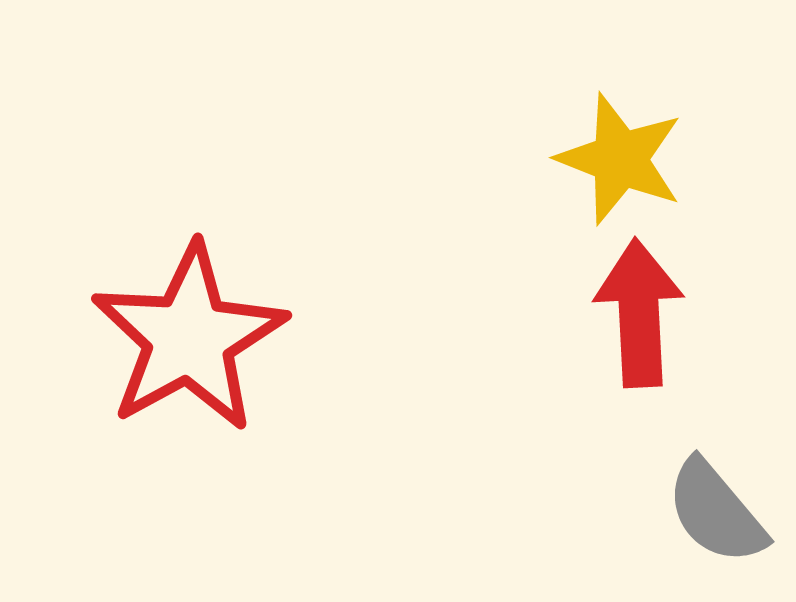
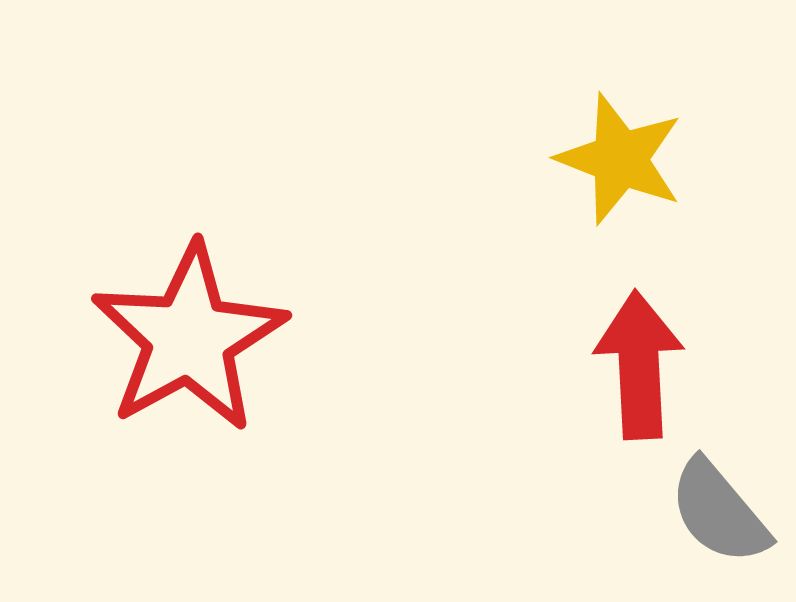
red arrow: moved 52 px down
gray semicircle: moved 3 px right
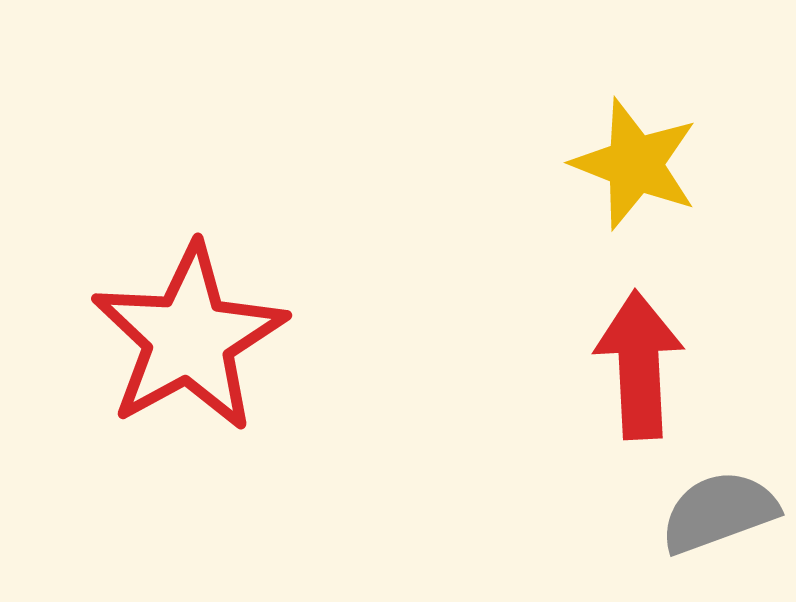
yellow star: moved 15 px right, 5 px down
gray semicircle: rotated 110 degrees clockwise
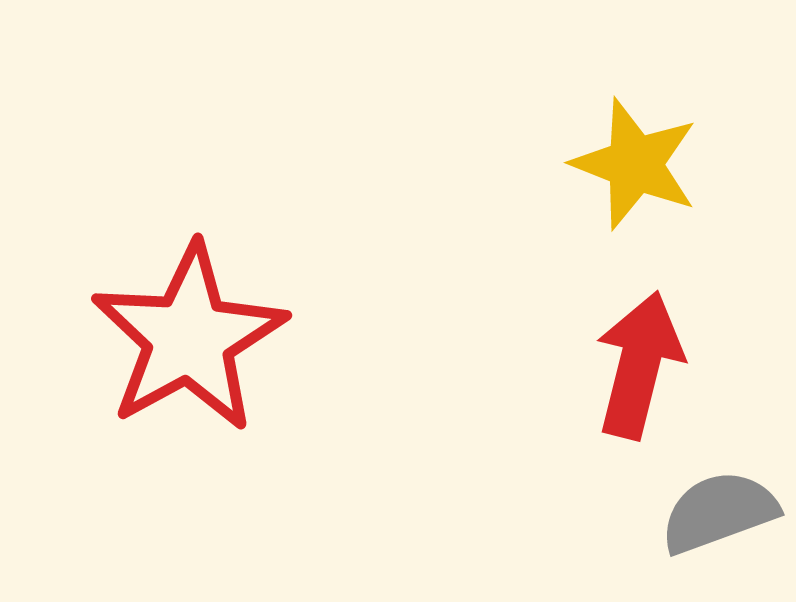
red arrow: rotated 17 degrees clockwise
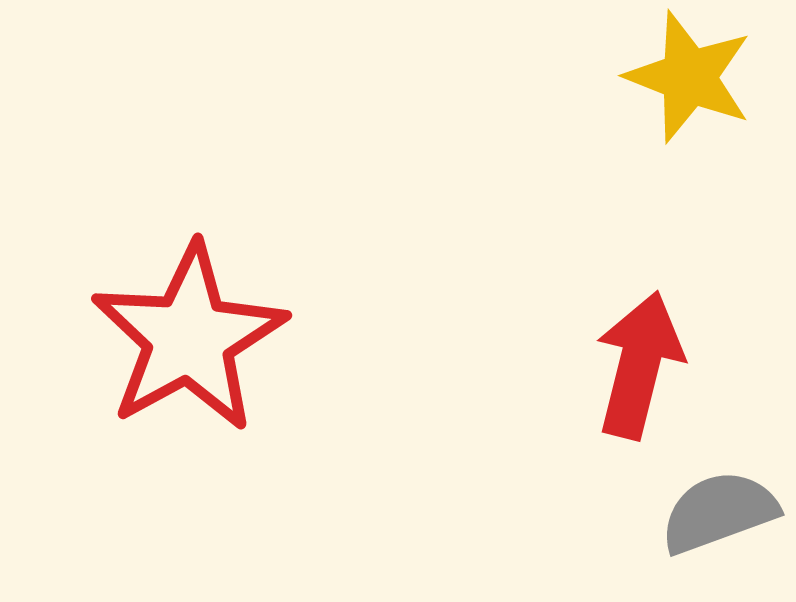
yellow star: moved 54 px right, 87 px up
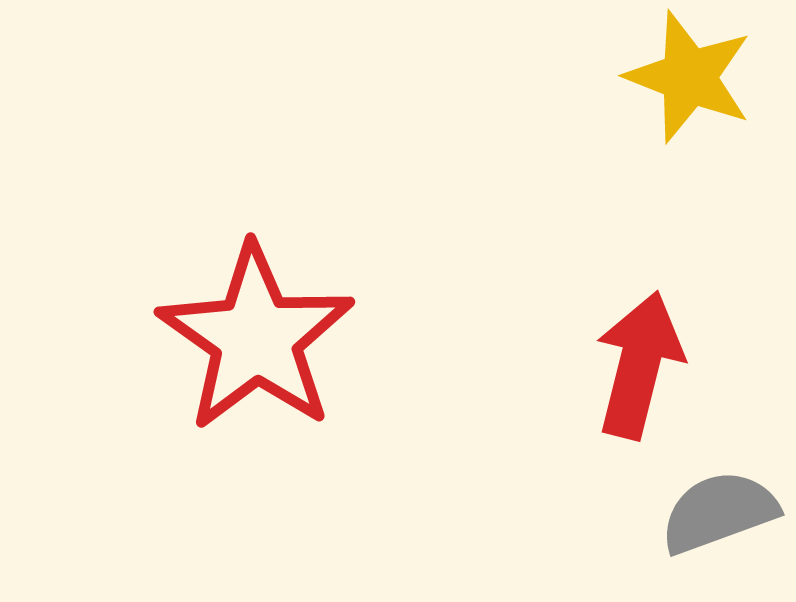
red star: moved 67 px right; rotated 8 degrees counterclockwise
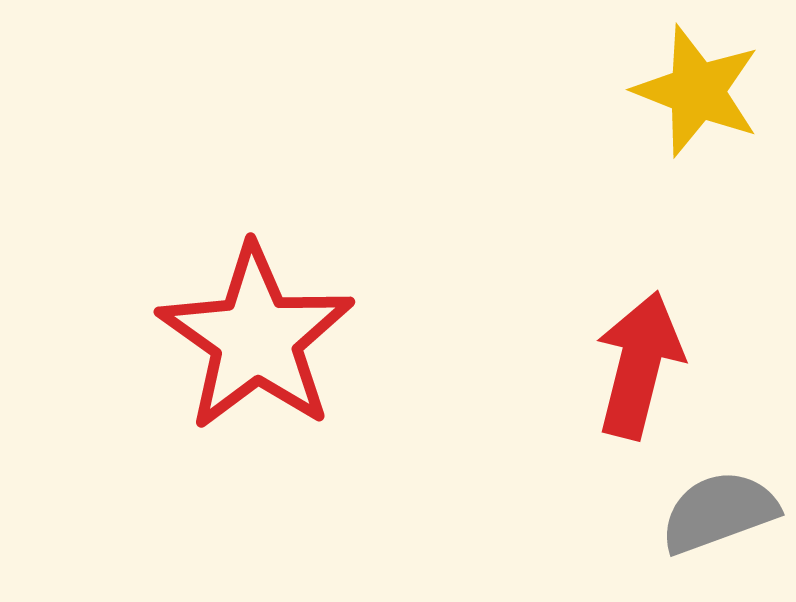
yellow star: moved 8 px right, 14 px down
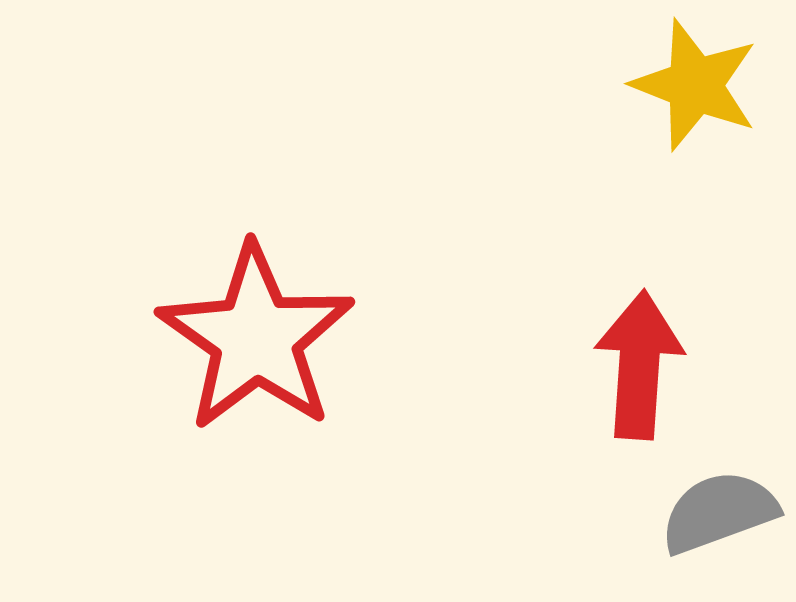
yellow star: moved 2 px left, 6 px up
red arrow: rotated 10 degrees counterclockwise
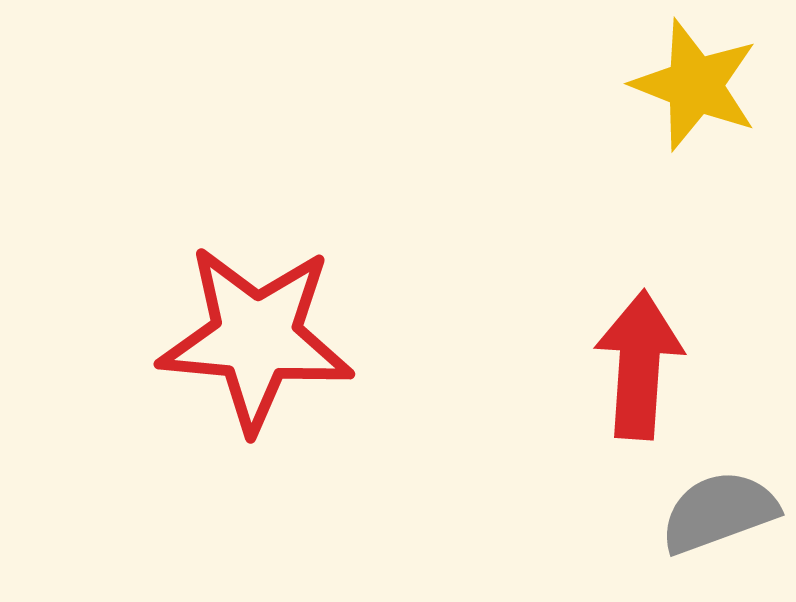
red star: rotated 30 degrees counterclockwise
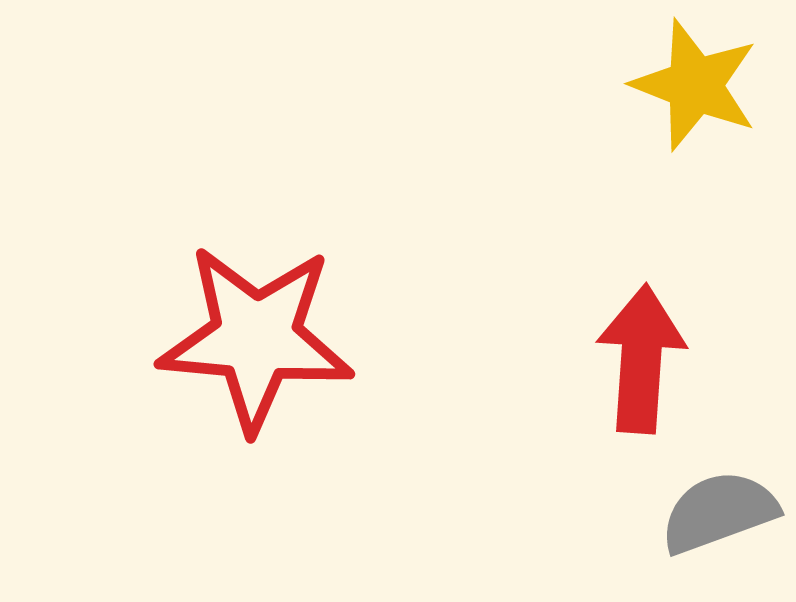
red arrow: moved 2 px right, 6 px up
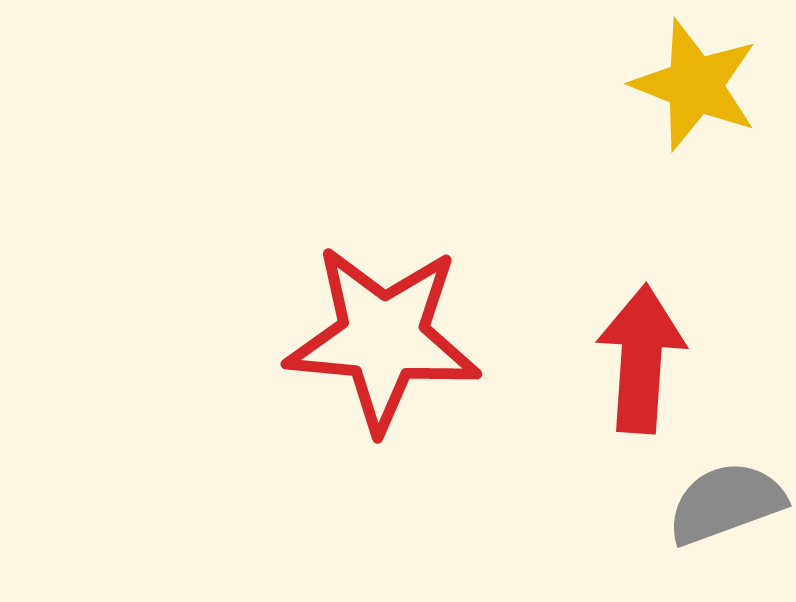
red star: moved 127 px right
gray semicircle: moved 7 px right, 9 px up
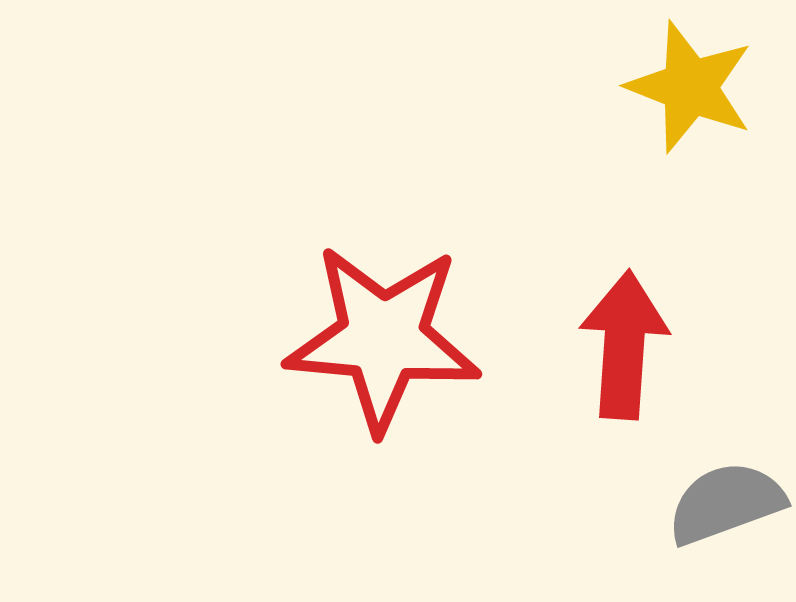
yellow star: moved 5 px left, 2 px down
red arrow: moved 17 px left, 14 px up
